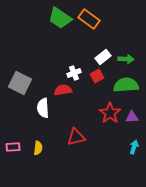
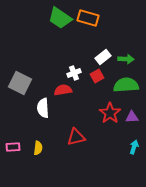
orange rectangle: moved 1 px left, 1 px up; rotated 20 degrees counterclockwise
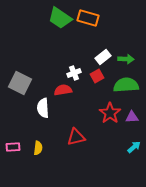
cyan arrow: rotated 32 degrees clockwise
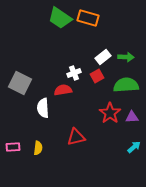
green arrow: moved 2 px up
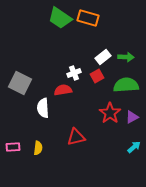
purple triangle: rotated 24 degrees counterclockwise
